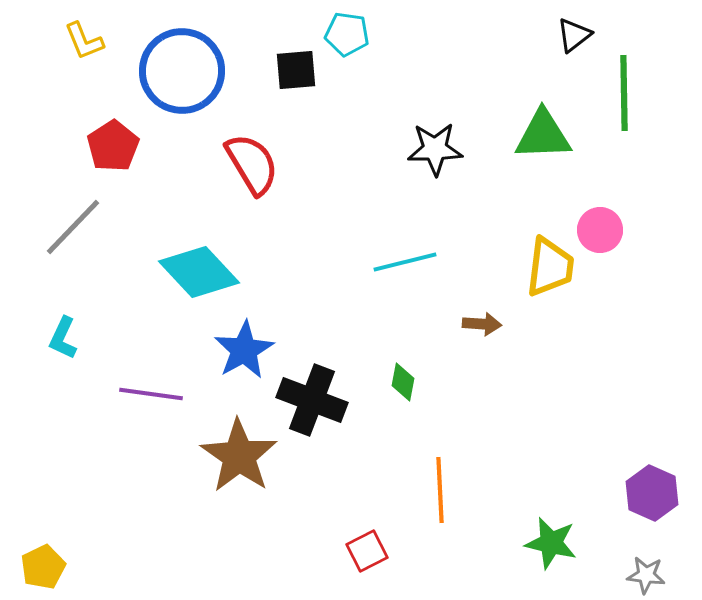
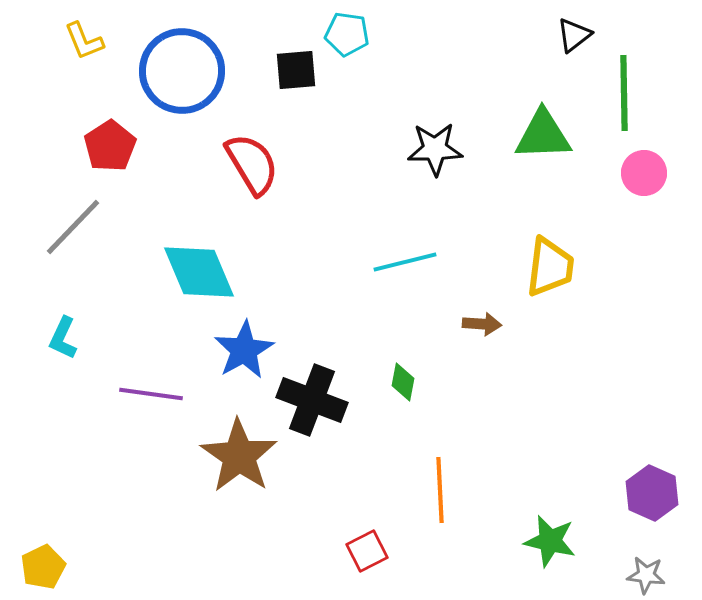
red pentagon: moved 3 px left
pink circle: moved 44 px right, 57 px up
cyan diamond: rotated 20 degrees clockwise
green star: moved 1 px left, 2 px up
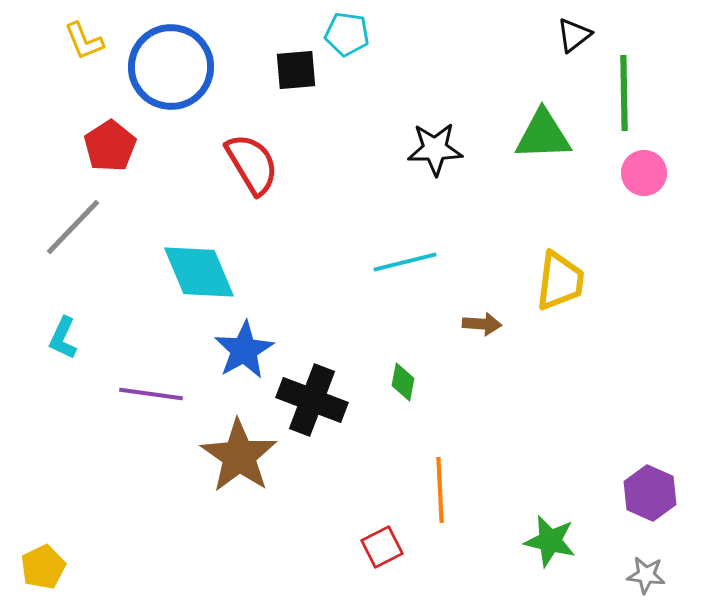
blue circle: moved 11 px left, 4 px up
yellow trapezoid: moved 10 px right, 14 px down
purple hexagon: moved 2 px left
red square: moved 15 px right, 4 px up
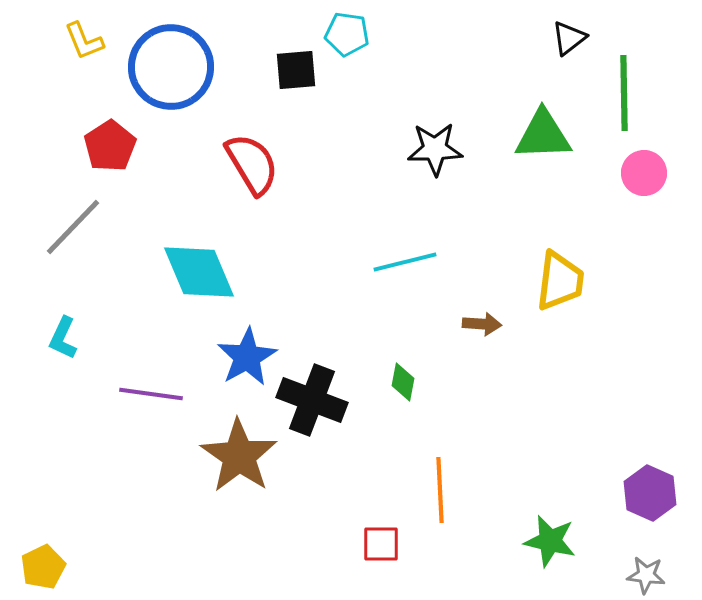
black triangle: moved 5 px left, 3 px down
blue star: moved 3 px right, 7 px down
red square: moved 1 px left, 3 px up; rotated 27 degrees clockwise
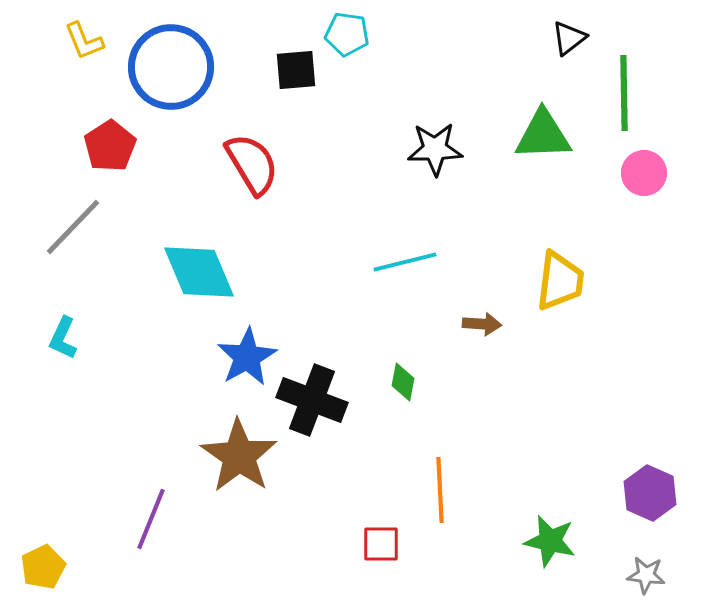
purple line: moved 125 px down; rotated 76 degrees counterclockwise
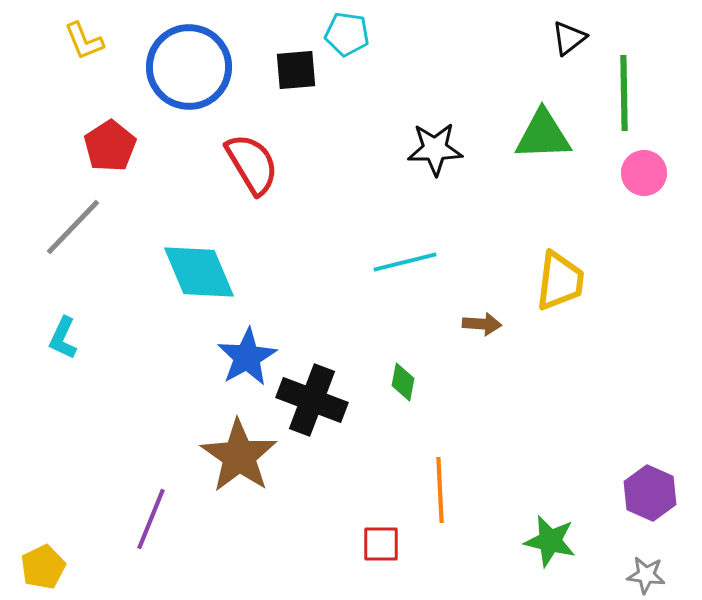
blue circle: moved 18 px right
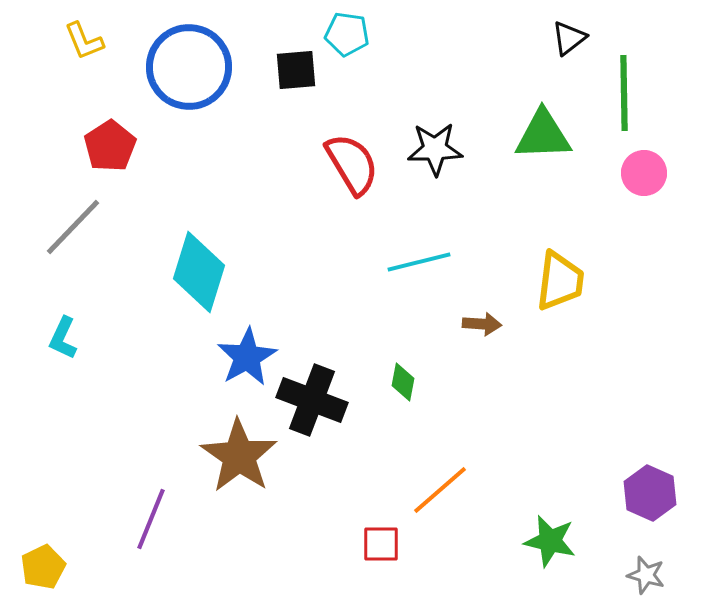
red semicircle: moved 100 px right
cyan line: moved 14 px right
cyan diamond: rotated 40 degrees clockwise
orange line: rotated 52 degrees clockwise
gray star: rotated 9 degrees clockwise
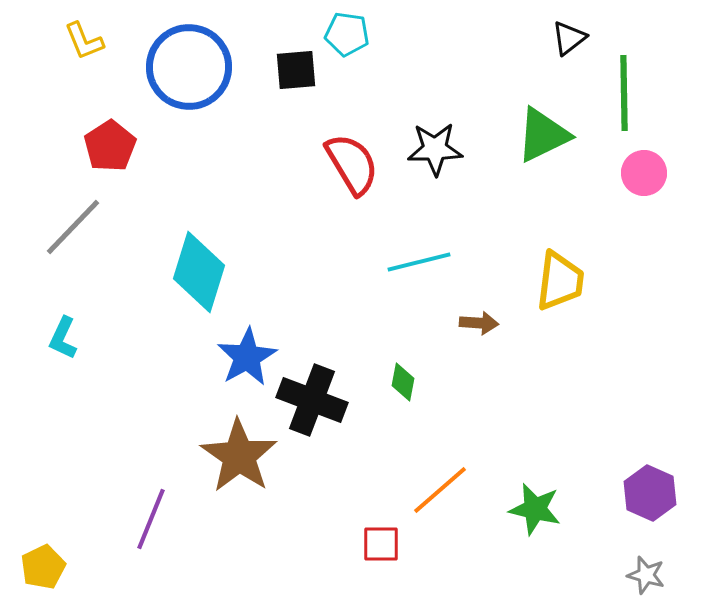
green triangle: rotated 24 degrees counterclockwise
brown arrow: moved 3 px left, 1 px up
green star: moved 15 px left, 32 px up
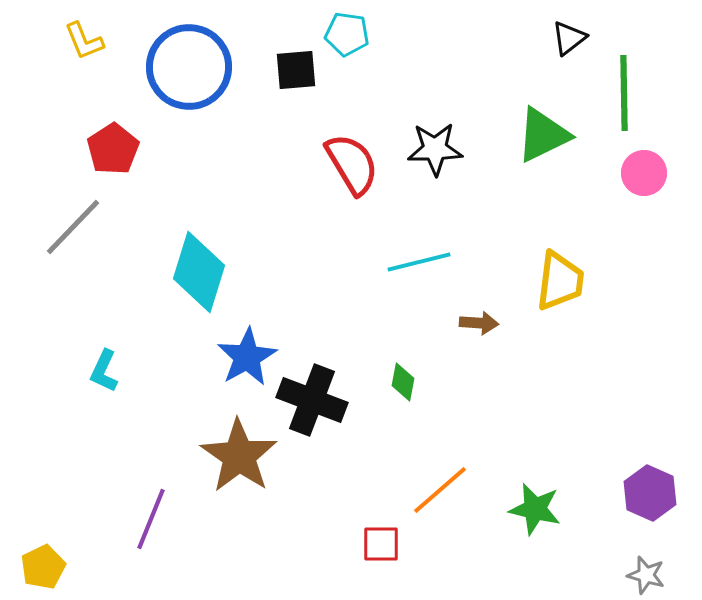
red pentagon: moved 3 px right, 3 px down
cyan L-shape: moved 41 px right, 33 px down
